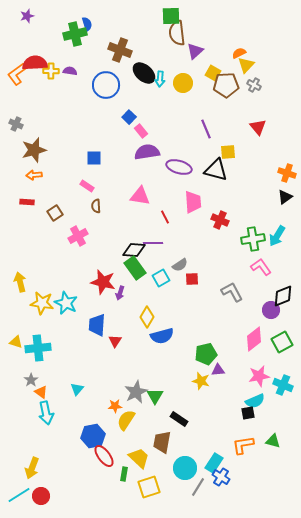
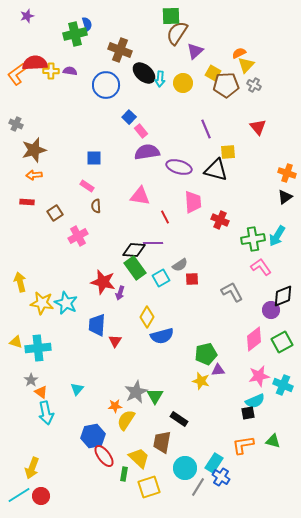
brown semicircle at (177, 33): rotated 40 degrees clockwise
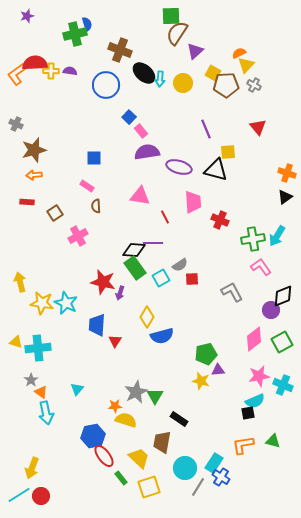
yellow semicircle at (126, 420): rotated 75 degrees clockwise
green rectangle at (124, 474): moved 3 px left, 4 px down; rotated 48 degrees counterclockwise
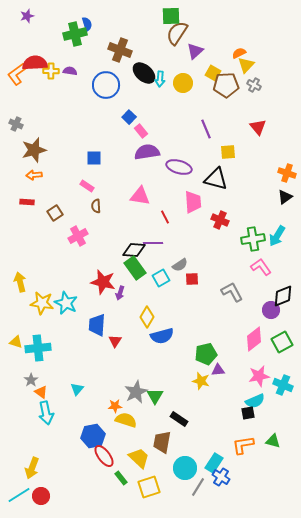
black triangle at (216, 170): moved 9 px down
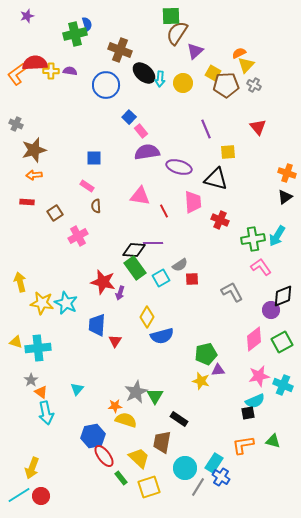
red line at (165, 217): moved 1 px left, 6 px up
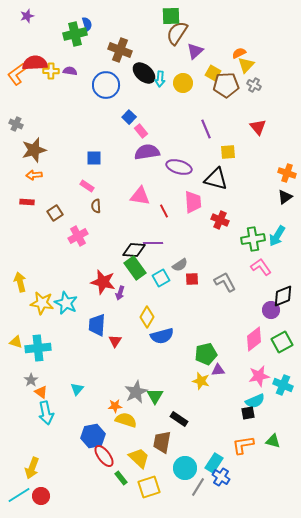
gray L-shape at (232, 292): moved 7 px left, 10 px up
